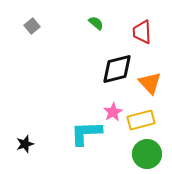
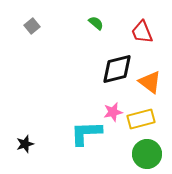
red trapezoid: rotated 20 degrees counterclockwise
orange triangle: moved 1 px up; rotated 10 degrees counterclockwise
pink star: rotated 18 degrees clockwise
yellow rectangle: moved 1 px up
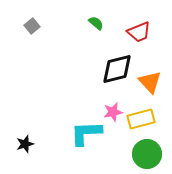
red trapezoid: moved 3 px left; rotated 90 degrees counterclockwise
orange triangle: rotated 10 degrees clockwise
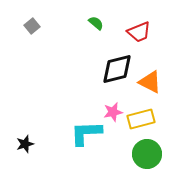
orange triangle: rotated 20 degrees counterclockwise
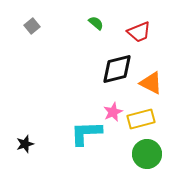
orange triangle: moved 1 px right, 1 px down
pink star: rotated 12 degrees counterclockwise
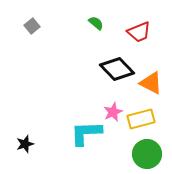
black diamond: rotated 60 degrees clockwise
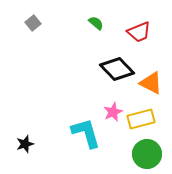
gray square: moved 1 px right, 3 px up
cyan L-shape: rotated 76 degrees clockwise
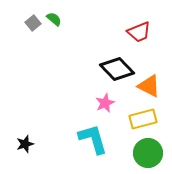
green semicircle: moved 42 px left, 4 px up
orange triangle: moved 2 px left, 3 px down
pink star: moved 8 px left, 9 px up
yellow rectangle: moved 2 px right
cyan L-shape: moved 7 px right, 6 px down
green circle: moved 1 px right, 1 px up
